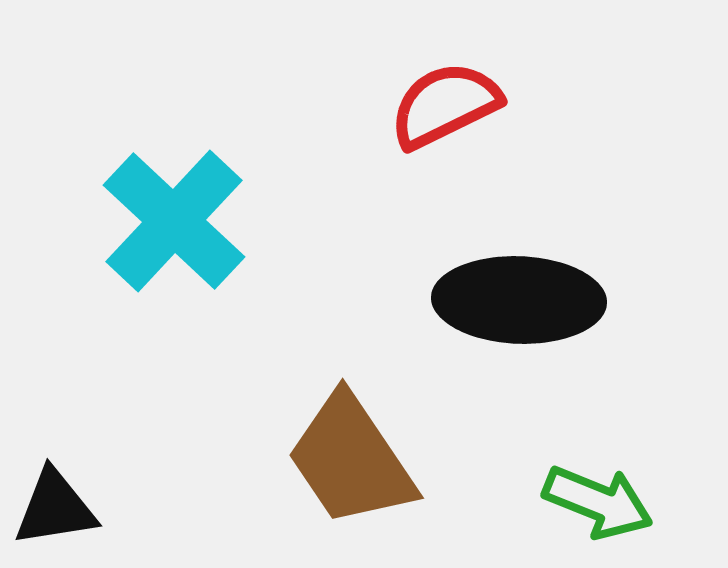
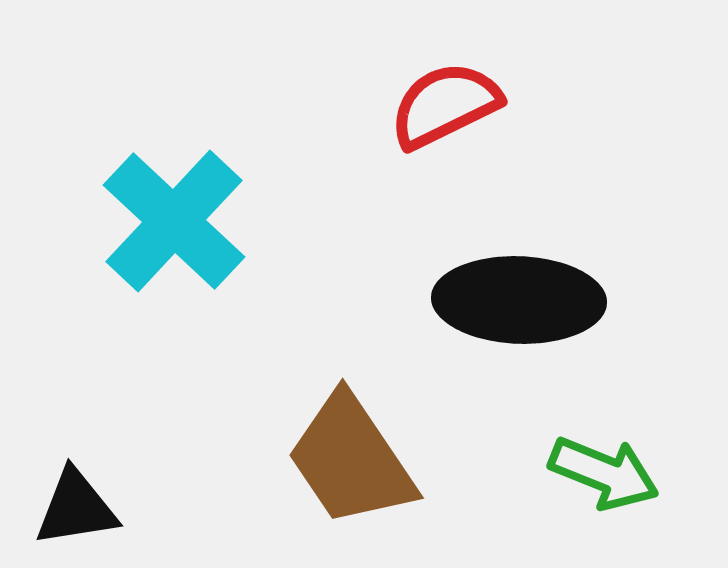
green arrow: moved 6 px right, 29 px up
black triangle: moved 21 px right
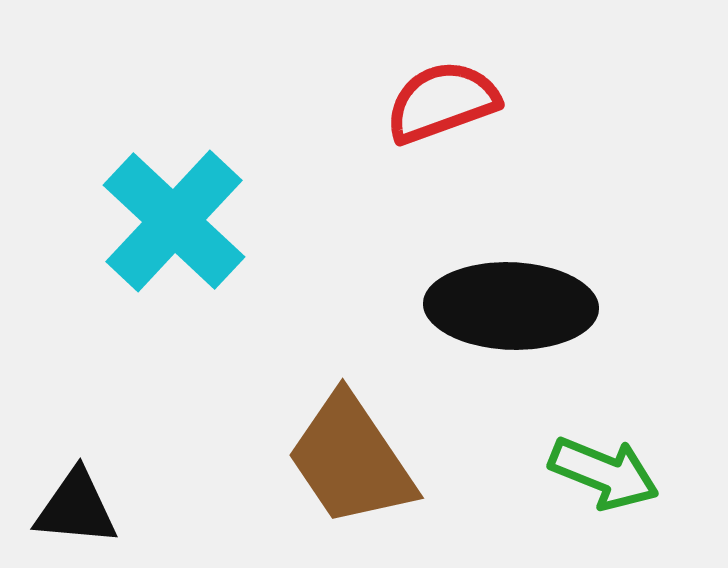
red semicircle: moved 3 px left, 3 px up; rotated 6 degrees clockwise
black ellipse: moved 8 px left, 6 px down
black triangle: rotated 14 degrees clockwise
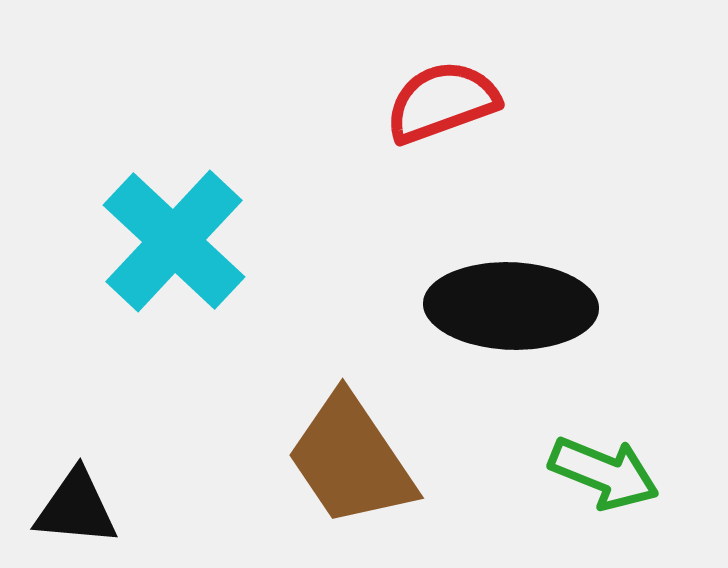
cyan cross: moved 20 px down
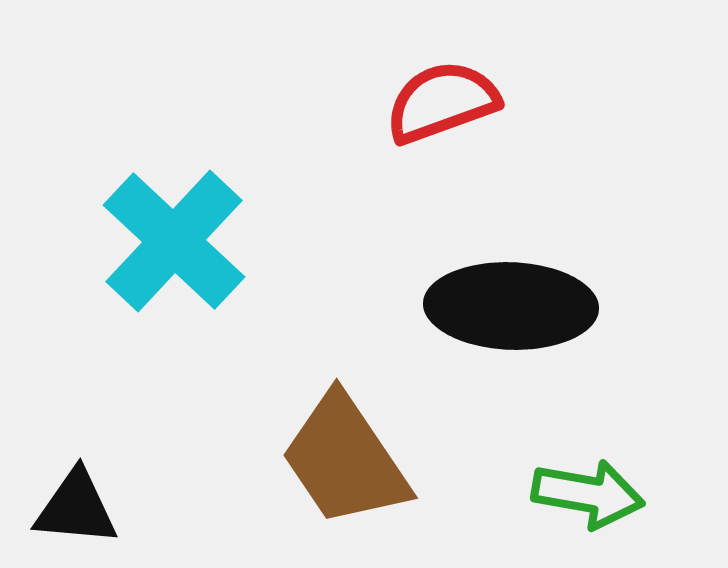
brown trapezoid: moved 6 px left
green arrow: moved 16 px left, 21 px down; rotated 12 degrees counterclockwise
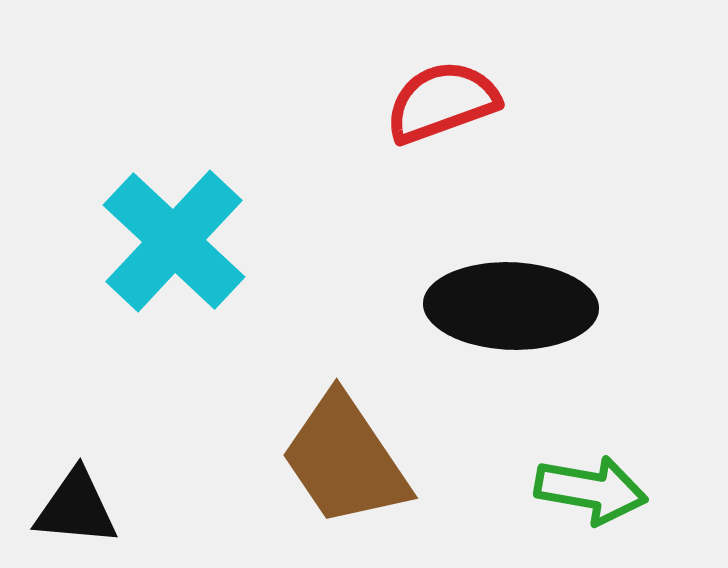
green arrow: moved 3 px right, 4 px up
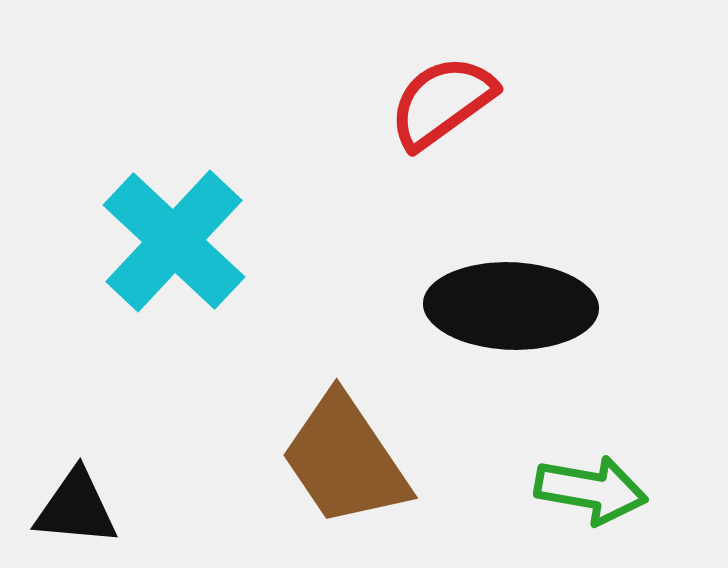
red semicircle: rotated 16 degrees counterclockwise
